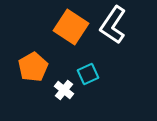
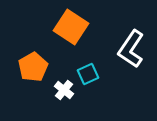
white L-shape: moved 18 px right, 24 px down
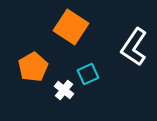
white L-shape: moved 3 px right, 2 px up
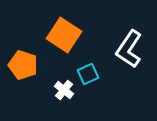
orange square: moved 7 px left, 8 px down
white L-shape: moved 5 px left, 2 px down
orange pentagon: moved 10 px left, 2 px up; rotated 24 degrees counterclockwise
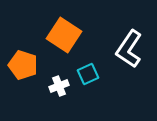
white cross: moved 5 px left, 4 px up; rotated 30 degrees clockwise
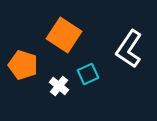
white cross: rotated 30 degrees counterclockwise
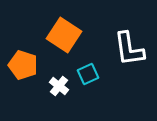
white L-shape: rotated 42 degrees counterclockwise
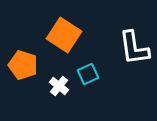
white L-shape: moved 5 px right, 1 px up
